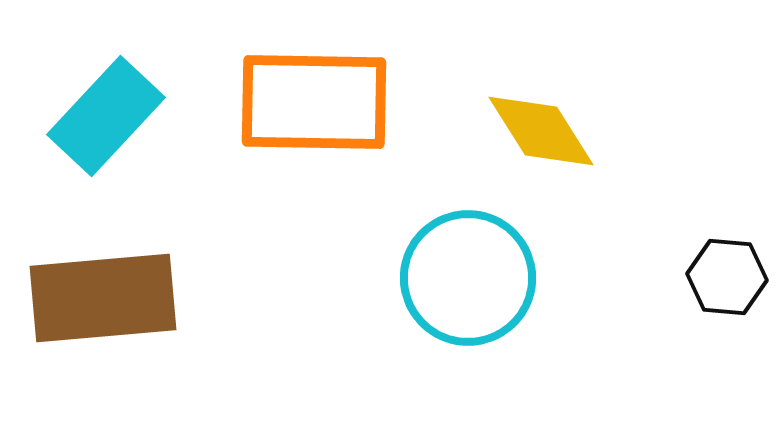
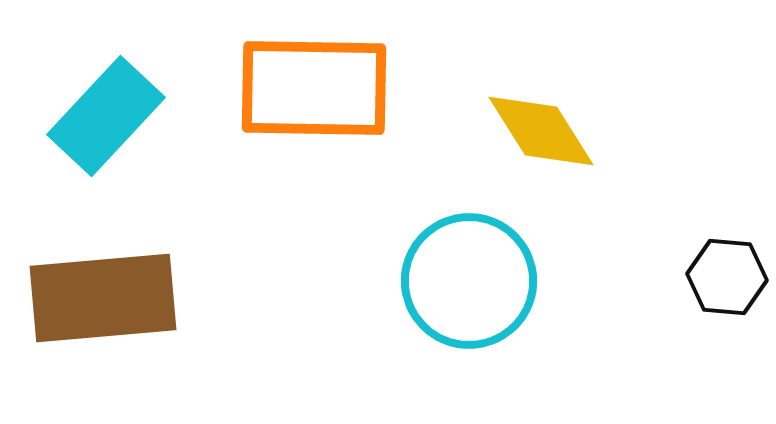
orange rectangle: moved 14 px up
cyan circle: moved 1 px right, 3 px down
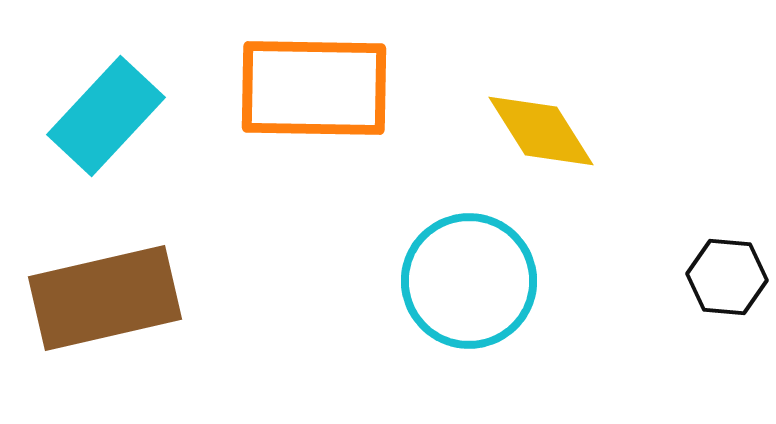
brown rectangle: moved 2 px right; rotated 8 degrees counterclockwise
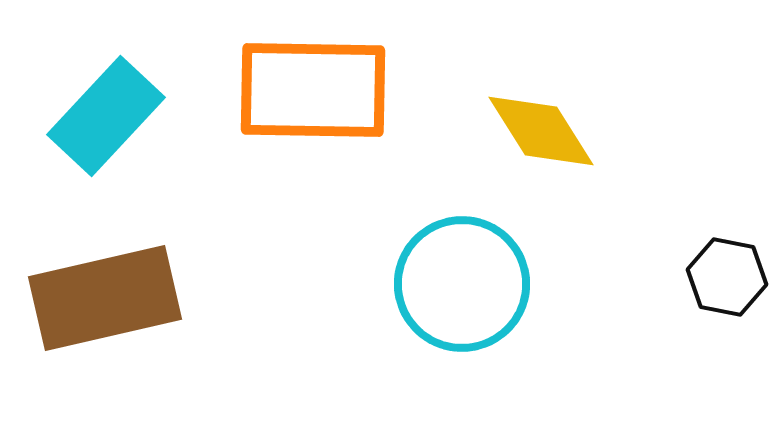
orange rectangle: moved 1 px left, 2 px down
black hexagon: rotated 6 degrees clockwise
cyan circle: moved 7 px left, 3 px down
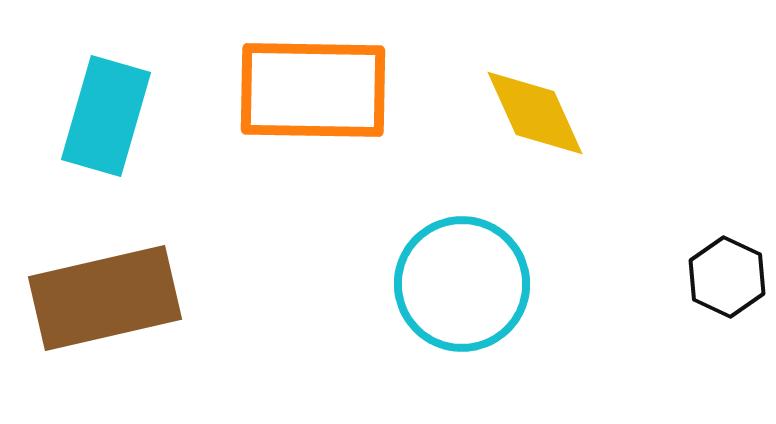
cyan rectangle: rotated 27 degrees counterclockwise
yellow diamond: moved 6 px left, 18 px up; rotated 8 degrees clockwise
black hexagon: rotated 14 degrees clockwise
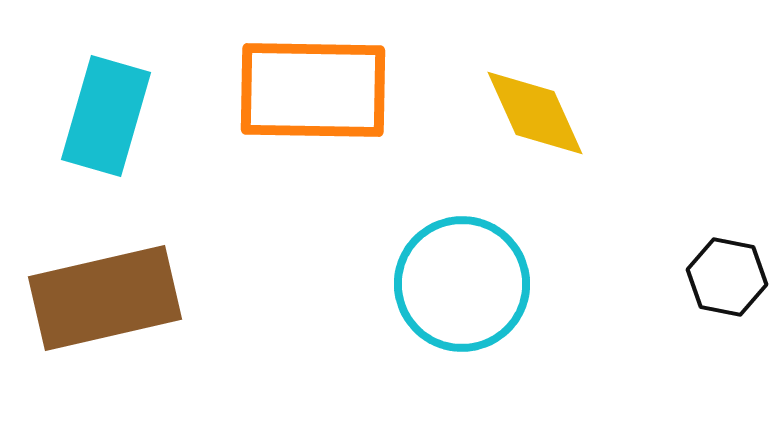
black hexagon: rotated 14 degrees counterclockwise
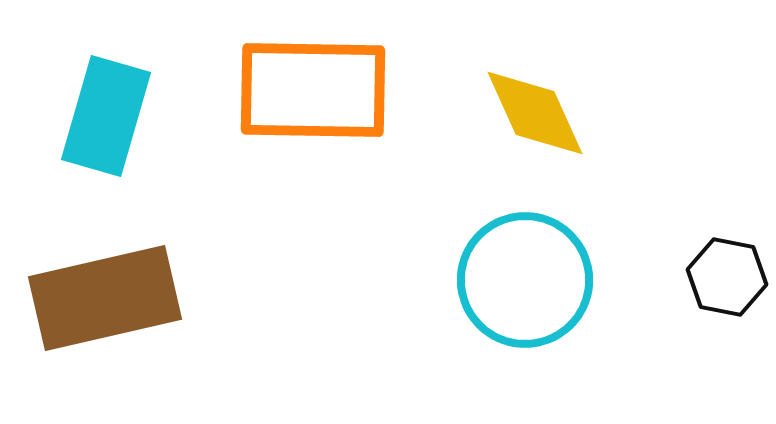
cyan circle: moved 63 px right, 4 px up
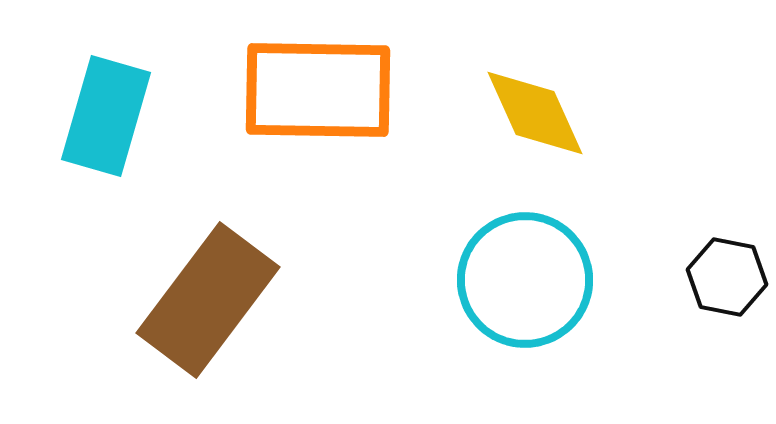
orange rectangle: moved 5 px right
brown rectangle: moved 103 px right, 2 px down; rotated 40 degrees counterclockwise
